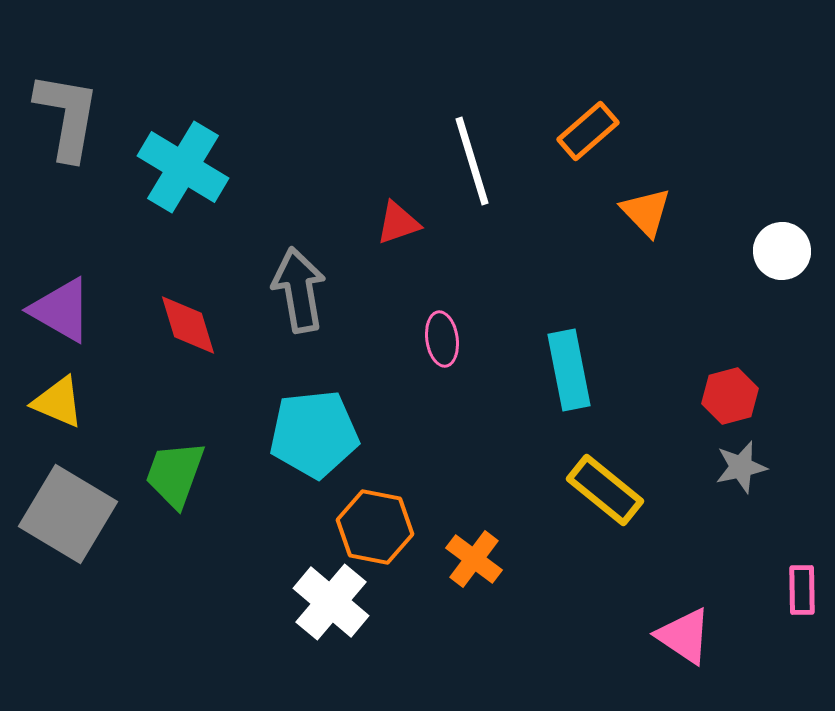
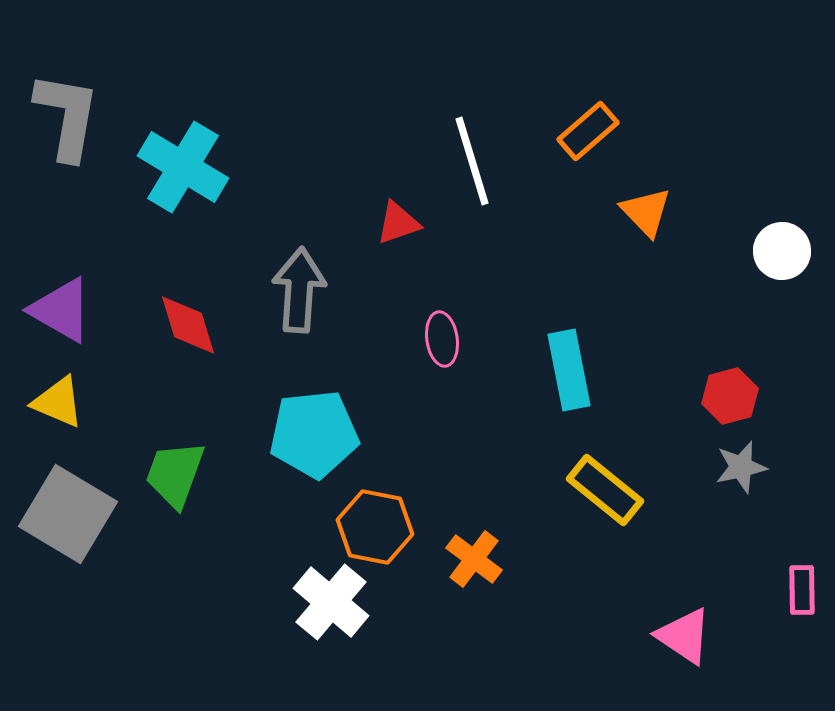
gray arrow: rotated 14 degrees clockwise
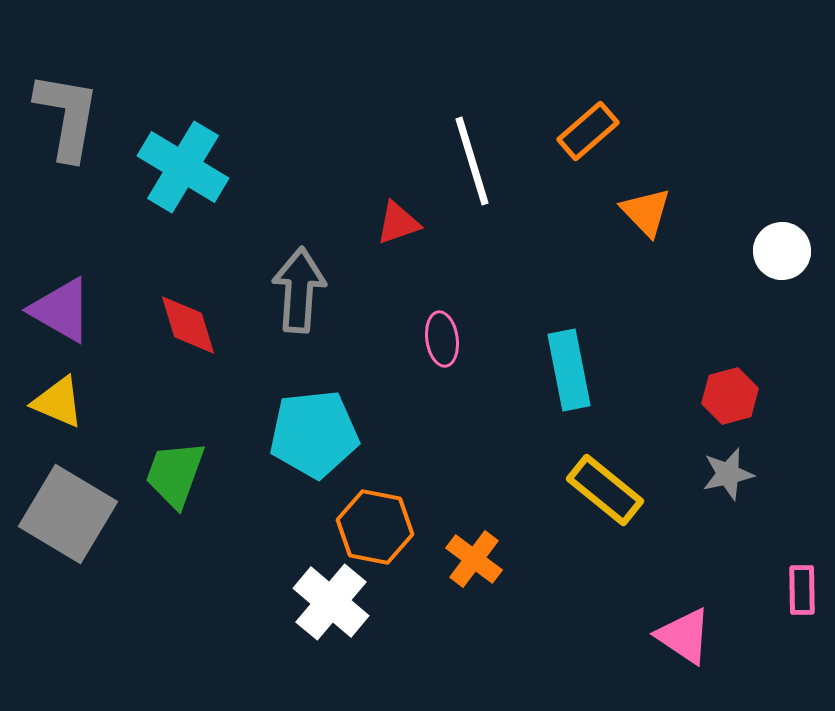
gray star: moved 13 px left, 7 px down
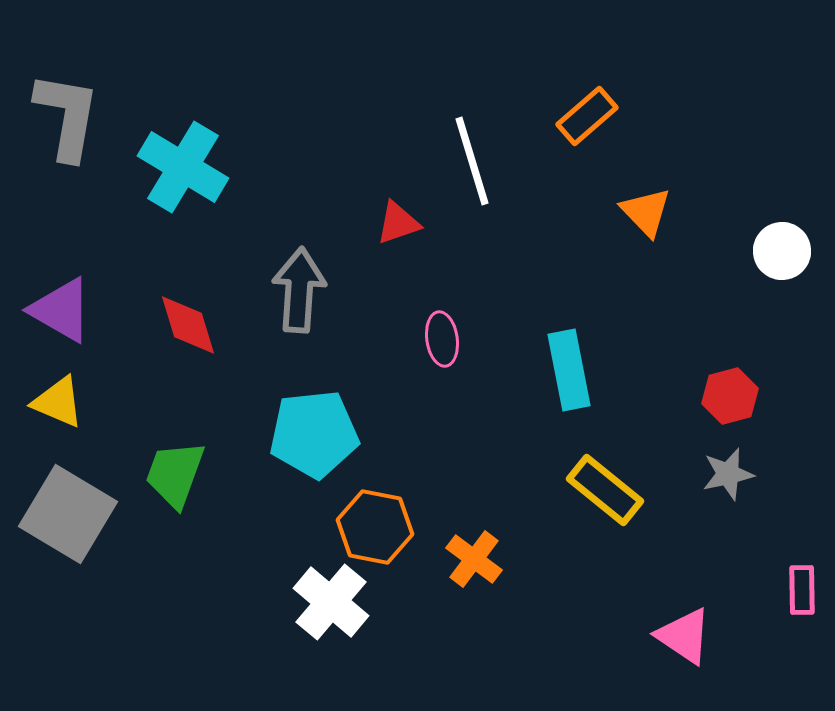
orange rectangle: moved 1 px left, 15 px up
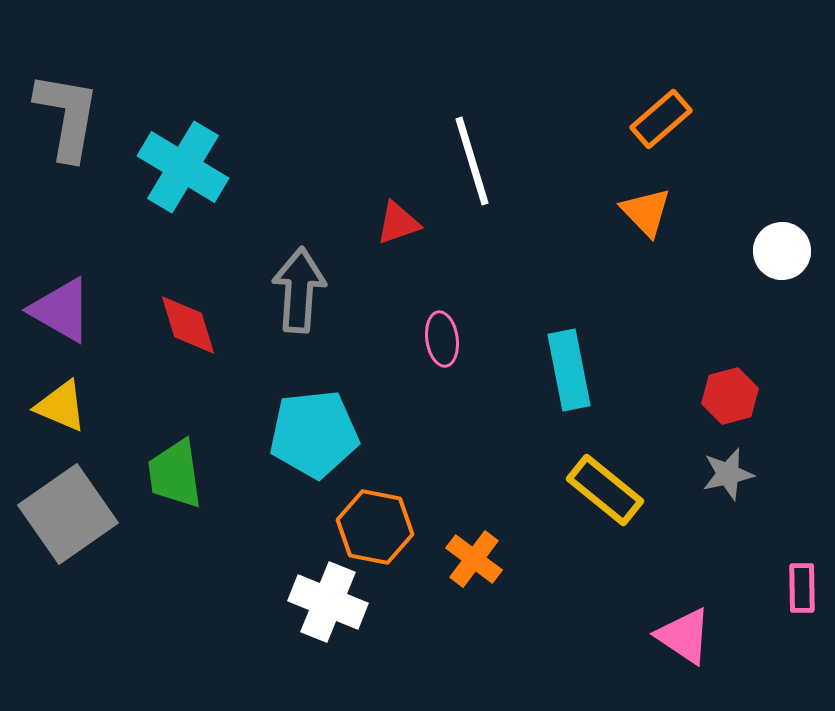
orange rectangle: moved 74 px right, 3 px down
yellow triangle: moved 3 px right, 4 px down
green trapezoid: rotated 28 degrees counterclockwise
gray square: rotated 24 degrees clockwise
pink rectangle: moved 2 px up
white cross: moved 3 px left; rotated 18 degrees counterclockwise
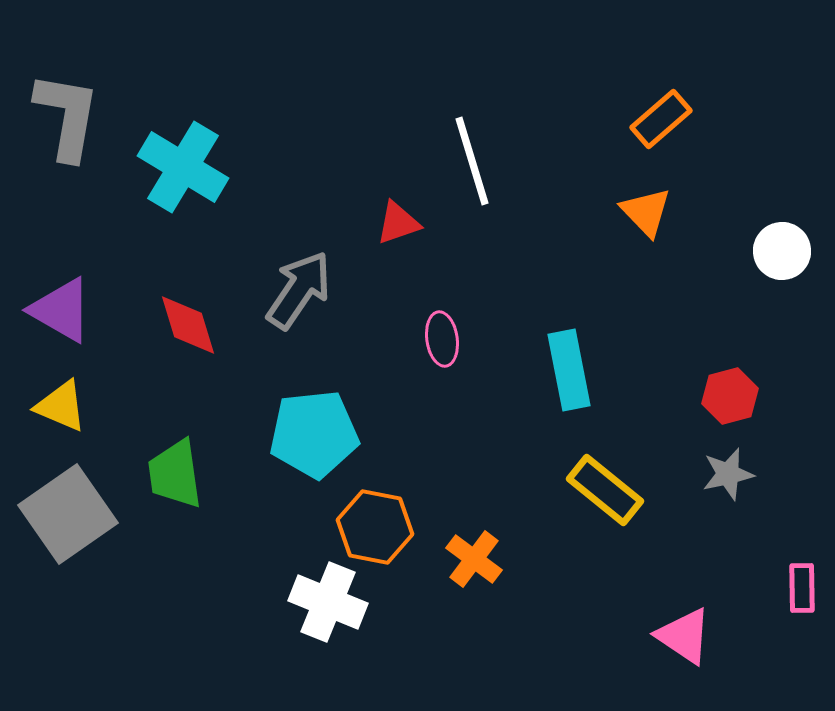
gray arrow: rotated 30 degrees clockwise
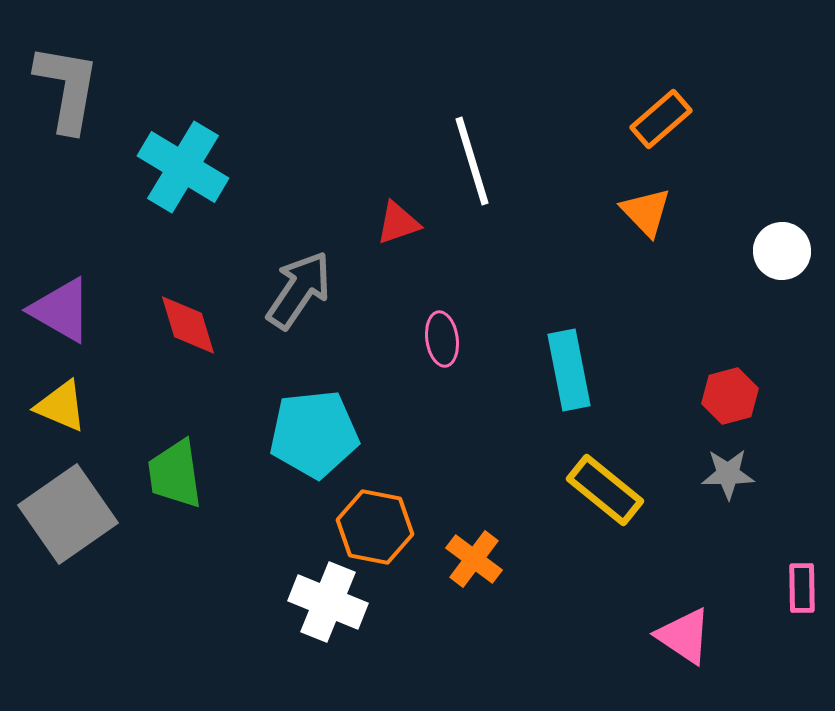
gray L-shape: moved 28 px up
gray star: rotated 12 degrees clockwise
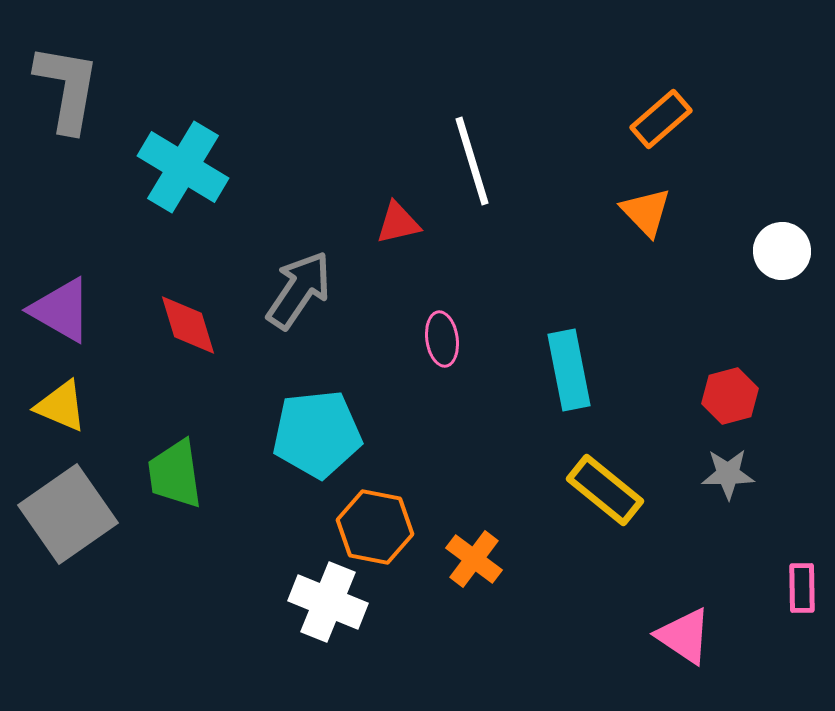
red triangle: rotated 6 degrees clockwise
cyan pentagon: moved 3 px right
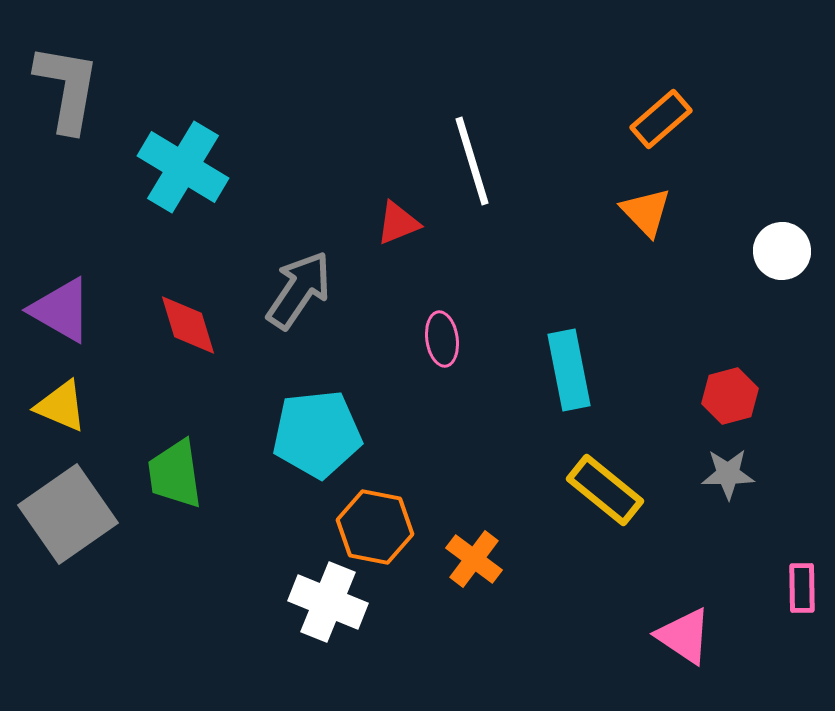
red triangle: rotated 9 degrees counterclockwise
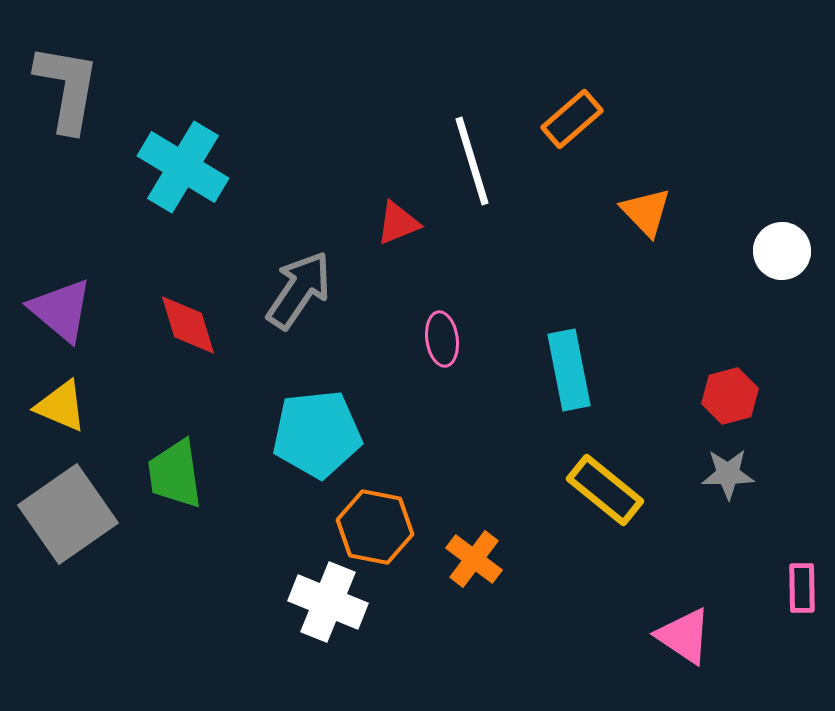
orange rectangle: moved 89 px left
purple triangle: rotated 10 degrees clockwise
